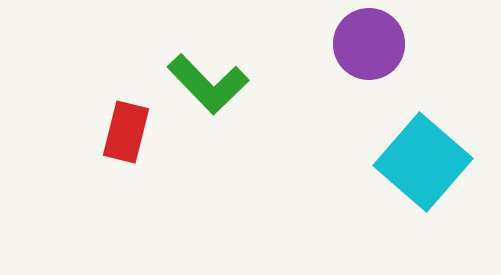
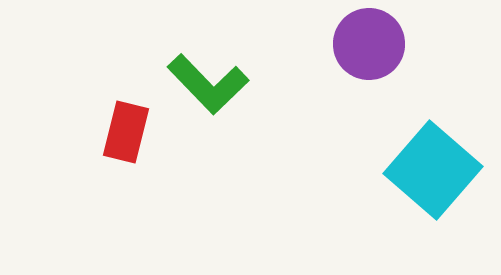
cyan square: moved 10 px right, 8 px down
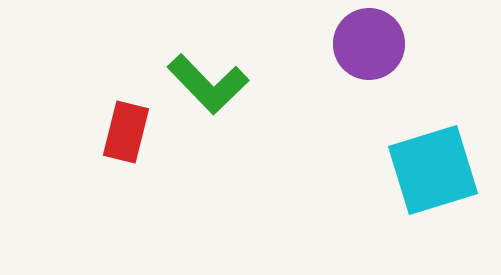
cyan square: rotated 32 degrees clockwise
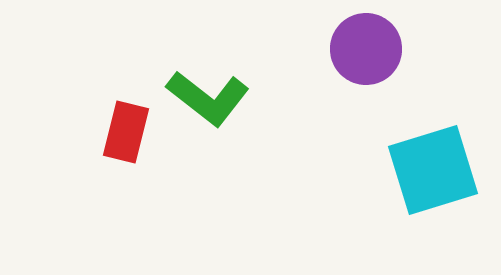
purple circle: moved 3 px left, 5 px down
green L-shape: moved 14 px down; rotated 8 degrees counterclockwise
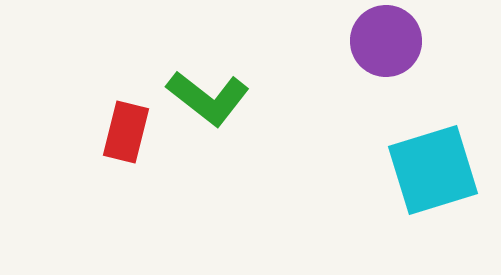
purple circle: moved 20 px right, 8 px up
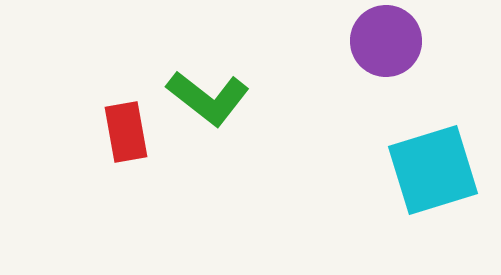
red rectangle: rotated 24 degrees counterclockwise
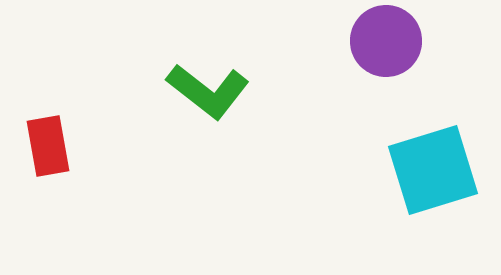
green L-shape: moved 7 px up
red rectangle: moved 78 px left, 14 px down
